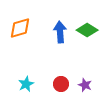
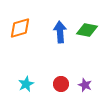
green diamond: rotated 20 degrees counterclockwise
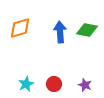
red circle: moved 7 px left
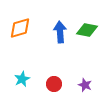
cyan star: moved 4 px left, 5 px up
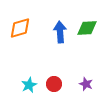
green diamond: moved 2 px up; rotated 15 degrees counterclockwise
cyan star: moved 7 px right, 6 px down
purple star: moved 1 px right, 1 px up
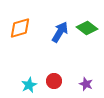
green diamond: rotated 40 degrees clockwise
blue arrow: rotated 35 degrees clockwise
red circle: moved 3 px up
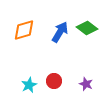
orange diamond: moved 4 px right, 2 px down
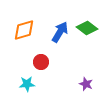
red circle: moved 13 px left, 19 px up
cyan star: moved 2 px left, 1 px up; rotated 21 degrees clockwise
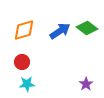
blue arrow: moved 1 px up; rotated 25 degrees clockwise
red circle: moved 19 px left
purple star: rotated 16 degrees clockwise
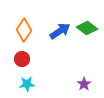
orange diamond: rotated 40 degrees counterclockwise
red circle: moved 3 px up
purple star: moved 2 px left
